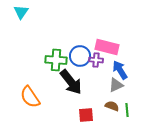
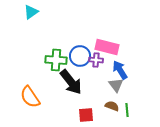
cyan triangle: moved 10 px right; rotated 21 degrees clockwise
gray triangle: rotated 42 degrees counterclockwise
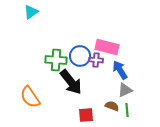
gray triangle: moved 9 px right, 5 px down; rotated 42 degrees clockwise
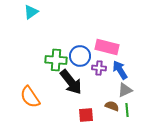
purple cross: moved 3 px right, 8 px down
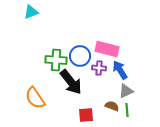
cyan triangle: rotated 14 degrees clockwise
pink rectangle: moved 2 px down
gray triangle: moved 1 px right, 1 px down
orange semicircle: moved 5 px right, 1 px down
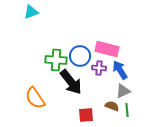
gray triangle: moved 3 px left
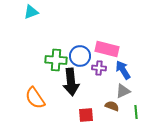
blue arrow: moved 3 px right
black arrow: rotated 32 degrees clockwise
green line: moved 9 px right, 2 px down
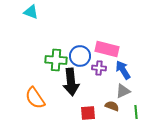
cyan triangle: rotated 42 degrees clockwise
red square: moved 2 px right, 2 px up
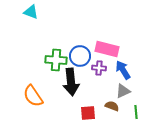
orange semicircle: moved 2 px left, 2 px up
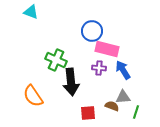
blue circle: moved 12 px right, 25 px up
green cross: rotated 20 degrees clockwise
gray triangle: moved 6 px down; rotated 21 degrees clockwise
green line: rotated 24 degrees clockwise
